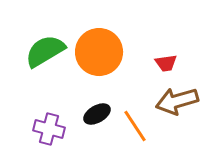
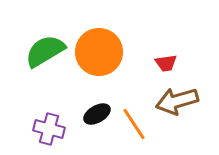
orange line: moved 1 px left, 2 px up
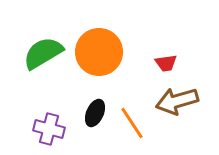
green semicircle: moved 2 px left, 2 px down
black ellipse: moved 2 px left, 1 px up; rotated 36 degrees counterclockwise
orange line: moved 2 px left, 1 px up
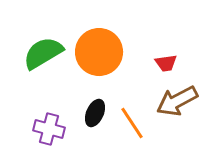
brown arrow: rotated 12 degrees counterclockwise
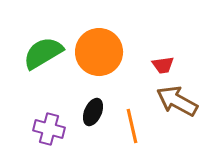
red trapezoid: moved 3 px left, 2 px down
brown arrow: rotated 57 degrees clockwise
black ellipse: moved 2 px left, 1 px up
orange line: moved 3 px down; rotated 20 degrees clockwise
